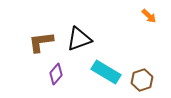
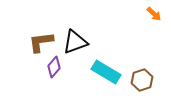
orange arrow: moved 5 px right, 2 px up
black triangle: moved 4 px left, 3 px down
purple diamond: moved 2 px left, 7 px up
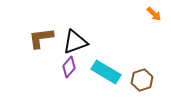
brown L-shape: moved 4 px up
purple diamond: moved 15 px right
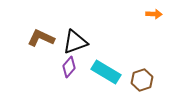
orange arrow: rotated 42 degrees counterclockwise
brown L-shape: rotated 32 degrees clockwise
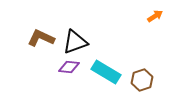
orange arrow: moved 1 px right, 2 px down; rotated 35 degrees counterclockwise
purple diamond: rotated 55 degrees clockwise
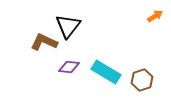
brown L-shape: moved 3 px right, 4 px down
black triangle: moved 7 px left, 16 px up; rotated 32 degrees counterclockwise
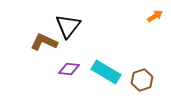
purple diamond: moved 2 px down
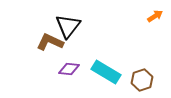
brown L-shape: moved 6 px right
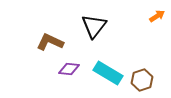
orange arrow: moved 2 px right
black triangle: moved 26 px right
cyan rectangle: moved 2 px right, 1 px down
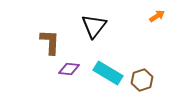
brown L-shape: rotated 68 degrees clockwise
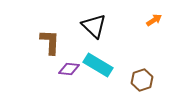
orange arrow: moved 3 px left, 4 px down
black triangle: rotated 24 degrees counterclockwise
cyan rectangle: moved 10 px left, 8 px up
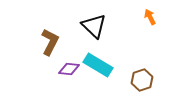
orange arrow: moved 4 px left, 3 px up; rotated 84 degrees counterclockwise
brown L-shape: rotated 24 degrees clockwise
